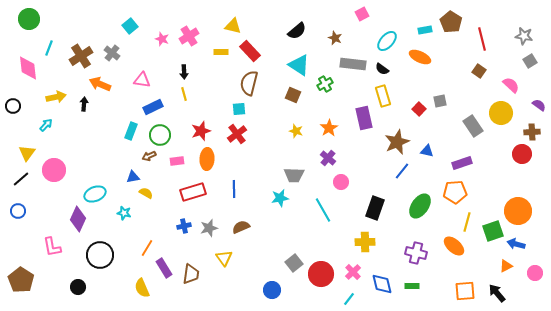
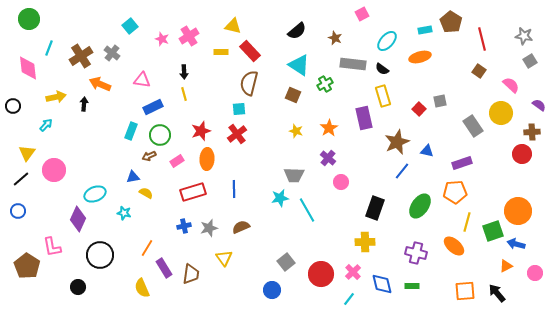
orange ellipse at (420, 57): rotated 40 degrees counterclockwise
pink rectangle at (177, 161): rotated 24 degrees counterclockwise
cyan line at (323, 210): moved 16 px left
gray square at (294, 263): moved 8 px left, 1 px up
brown pentagon at (21, 280): moved 6 px right, 14 px up
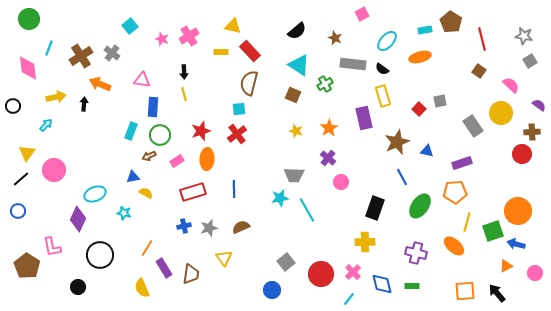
blue rectangle at (153, 107): rotated 60 degrees counterclockwise
blue line at (402, 171): moved 6 px down; rotated 66 degrees counterclockwise
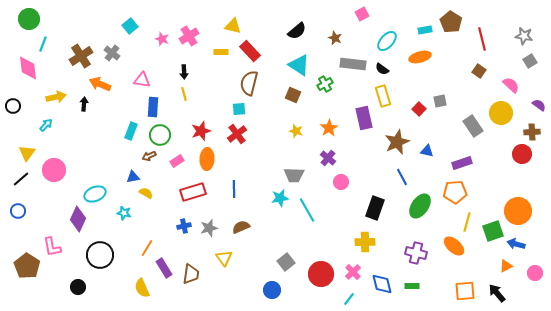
cyan line at (49, 48): moved 6 px left, 4 px up
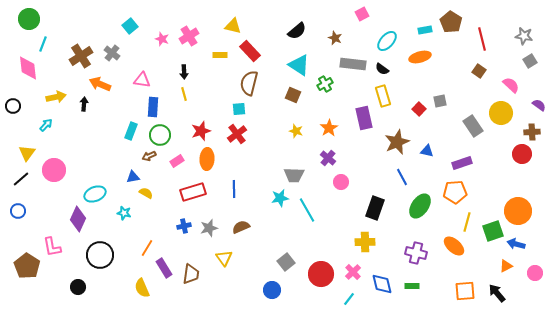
yellow rectangle at (221, 52): moved 1 px left, 3 px down
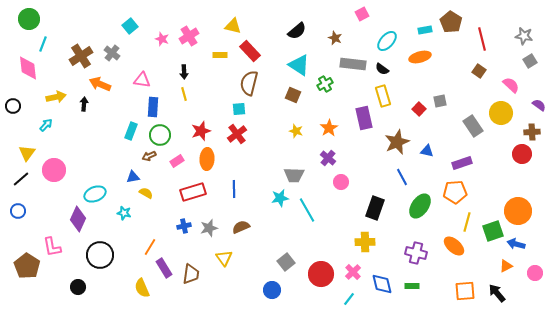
orange line at (147, 248): moved 3 px right, 1 px up
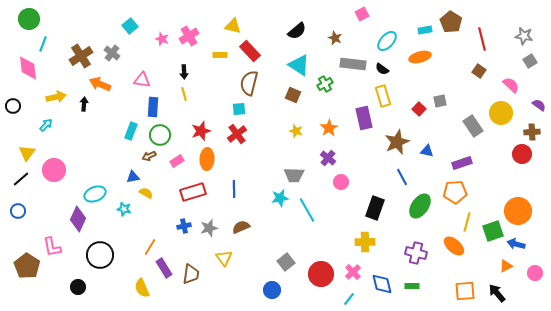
cyan star at (124, 213): moved 4 px up
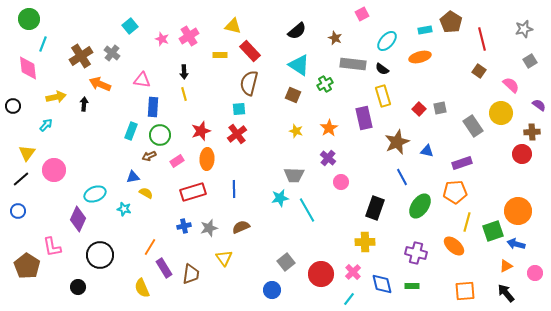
gray star at (524, 36): moved 7 px up; rotated 24 degrees counterclockwise
gray square at (440, 101): moved 7 px down
black arrow at (497, 293): moved 9 px right
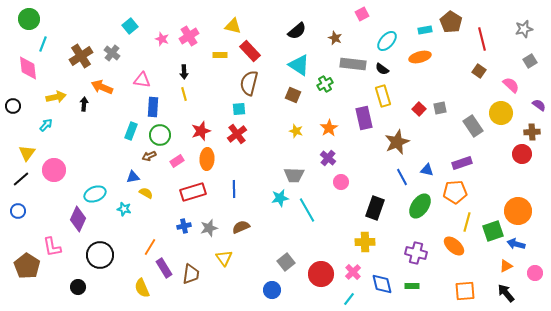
orange arrow at (100, 84): moved 2 px right, 3 px down
blue triangle at (427, 151): moved 19 px down
